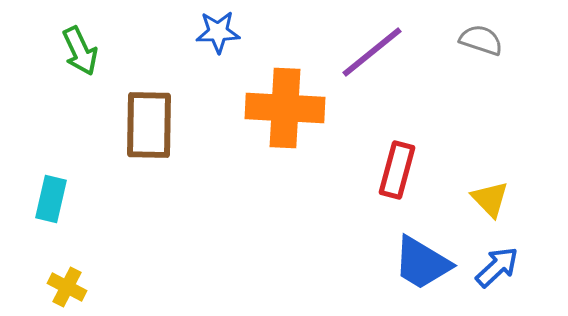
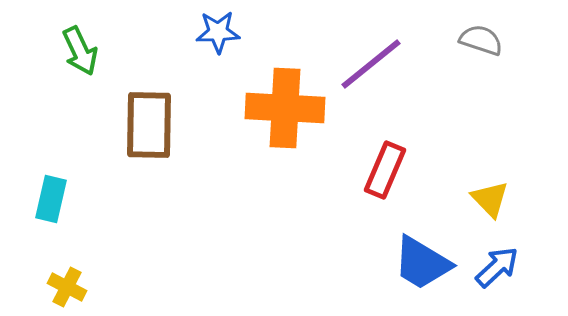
purple line: moved 1 px left, 12 px down
red rectangle: moved 12 px left; rotated 8 degrees clockwise
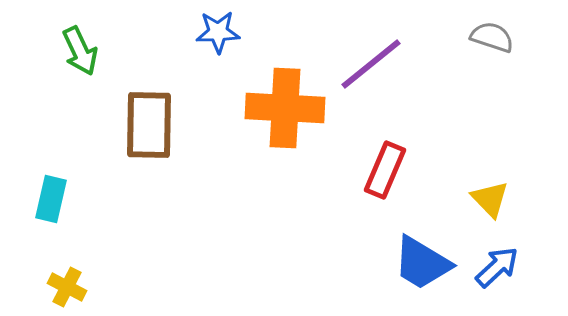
gray semicircle: moved 11 px right, 3 px up
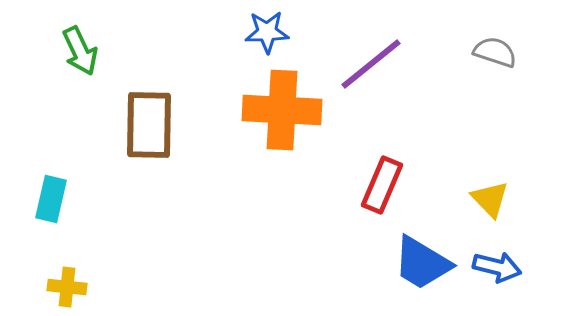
blue star: moved 49 px right
gray semicircle: moved 3 px right, 15 px down
orange cross: moved 3 px left, 2 px down
red rectangle: moved 3 px left, 15 px down
blue arrow: rotated 57 degrees clockwise
yellow cross: rotated 21 degrees counterclockwise
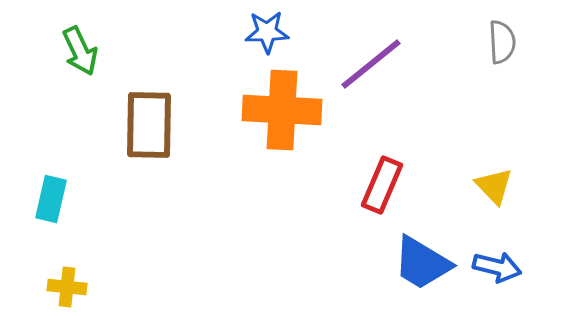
gray semicircle: moved 7 px right, 10 px up; rotated 69 degrees clockwise
yellow triangle: moved 4 px right, 13 px up
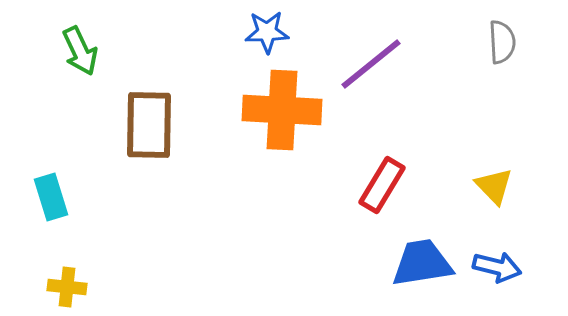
red rectangle: rotated 8 degrees clockwise
cyan rectangle: moved 2 px up; rotated 30 degrees counterclockwise
blue trapezoid: rotated 140 degrees clockwise
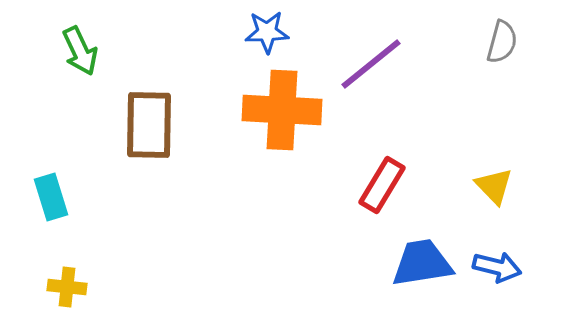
gray semicircle: rotated 18 degrees clockwise
